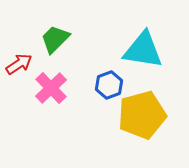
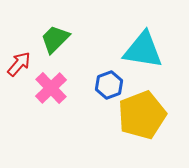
red arrow: rotated 16 degrees counterclockwise
yellow pentagon: rotated 6 degrees counterclockwise
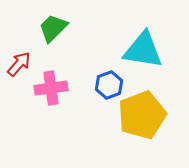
green trapezoid: moved 2 px left, 11 px up
pink cross: rotated 36 degrees clockwise
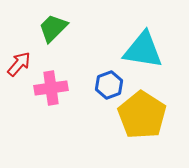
yellow pentagon: rotated 18 degrees counterclockwise
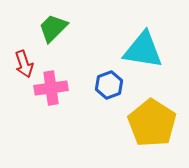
red arrow: moved 5 px right; rotated 120 degrees clockwise
yellow pentagon: moved 10 px right, 8 px down
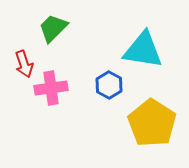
blue hexagon: rotated 12 degrees counterclockwise
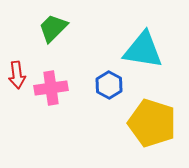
red arrow: moved 7 px left, 11 px down; rotated 12 degrees clockwise
yellow pentagon: rotated 15 degrees counterclockwise
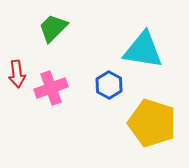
red arrow: moved 1 px up
pink cross: rotated 12 degrees counterclockwise
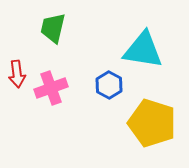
green trapezoid: rotated 32 degrees counterclockwise
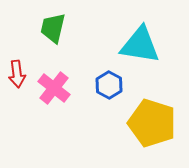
cyan triangle: moved 3 px left, 5 px up
pink cross: moved 3 px right; rotated 32 degrees counterclockwise
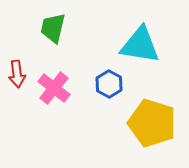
blue hexagon: moved 1 px up
